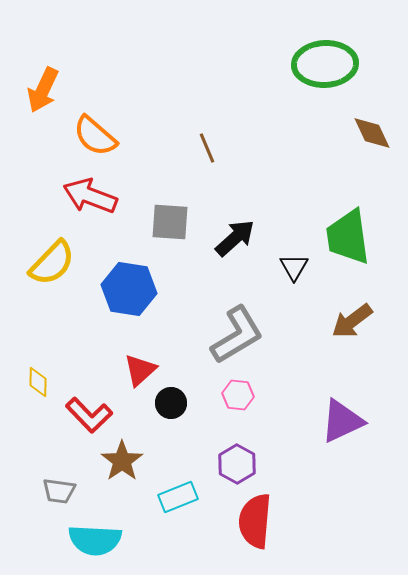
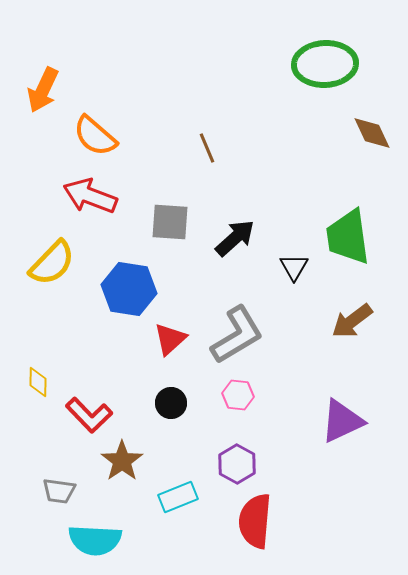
red triangle: moved 30 px right, 31 px up
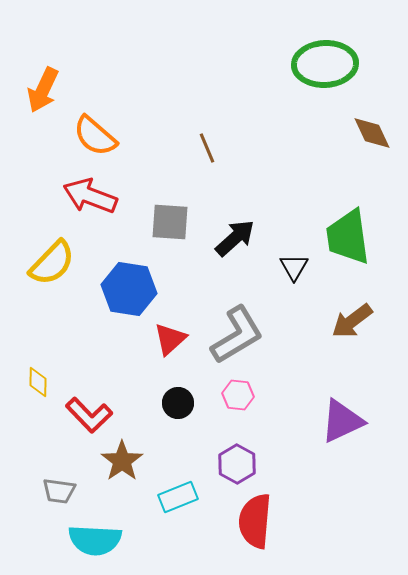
black circle: moved 7 px right
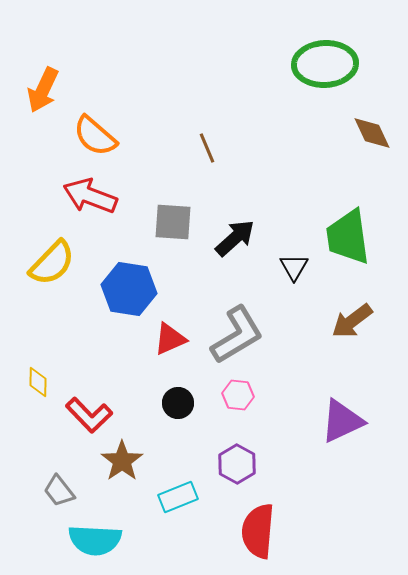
gray square: moved 3 px right
red triangle: rotated 18 degrees clockwise
gray trapezoid: rotated 44 degrees clockwise
red semicircle: moved 3 px right, 10 px down
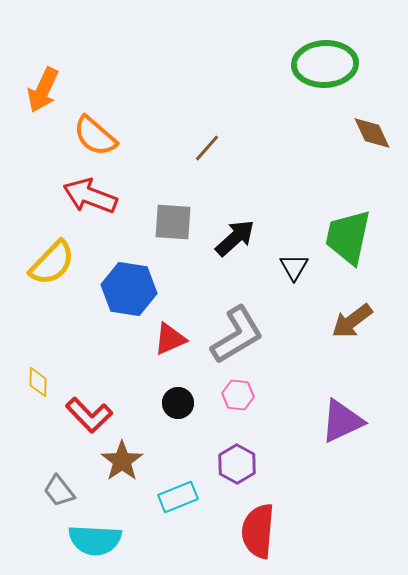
brown line: rotated 64 degrees clockwise
green trapezoid: rotated 20 degrees clockwise
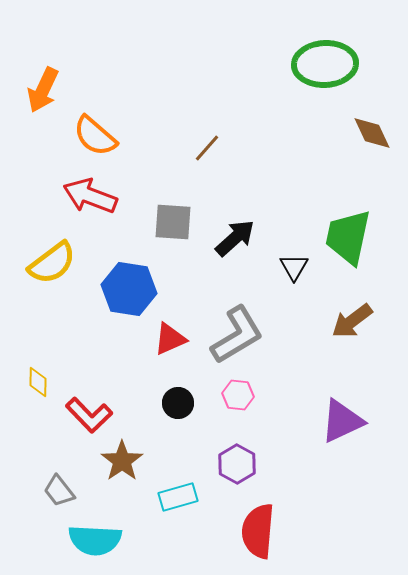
yellow semicircle: rotated 9 degrees clockwise
cyan rectangle: rotated 6 degrees clockwise
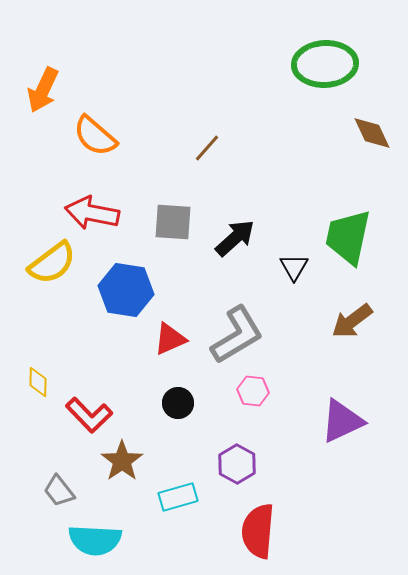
red arrow: moved 2 px right, 17 px down; rotated 10 degrees counterclockwise
blue hexagon: moved 3 px left, 1 px down
pink hexagon: moved 15 px right, 4 px up
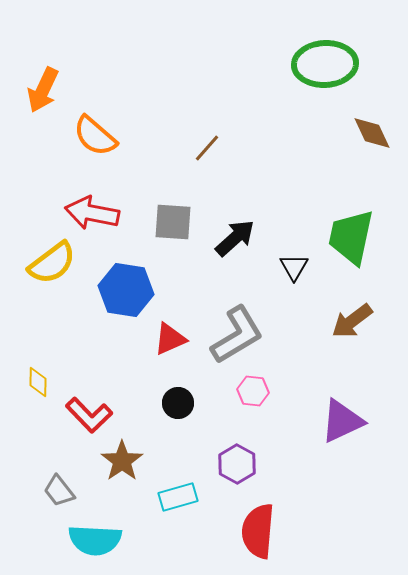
green trapezoid: moved 3 px right
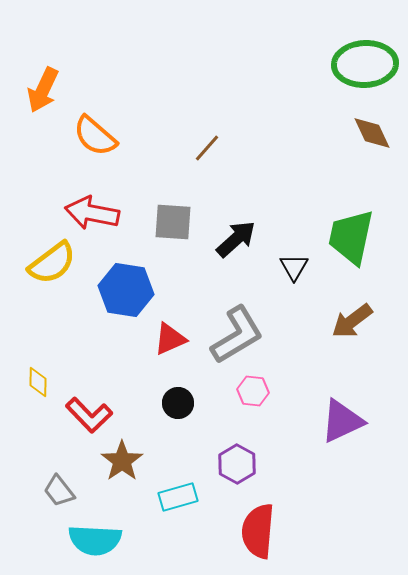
green ellipse: moved 40 px right
black arrow: moved 1 px right, 1 px down
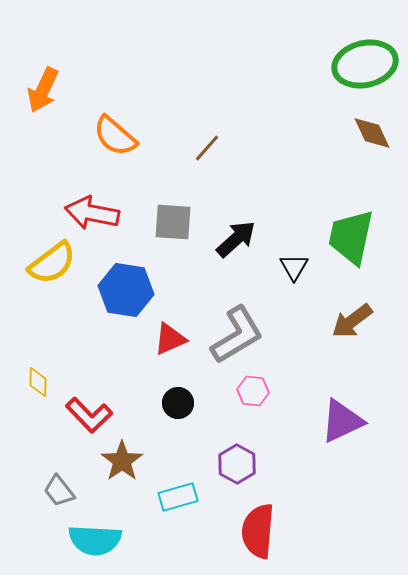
green ellipse: rotated 10 degrees counterclockwise
orange semicircle: moved 20 px right
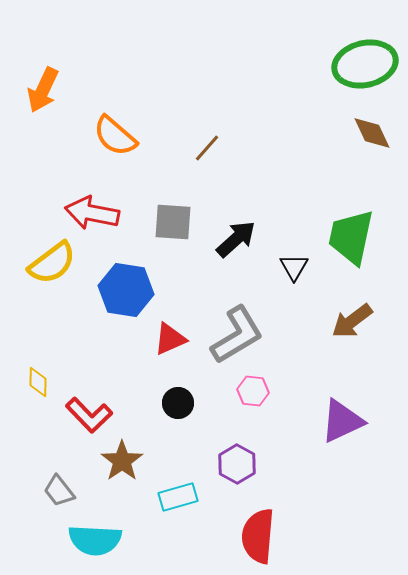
red semicircle: moved 5 px down
